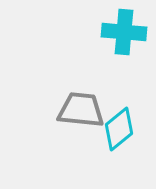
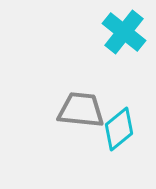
cyan cross: rotated 33 degrees clockwise
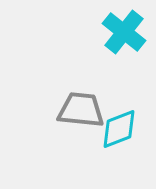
cyan diamond: rotated 18 degrees clockwise
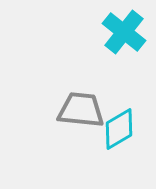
cyan diamond: rotated 9 degrees counterclockwise
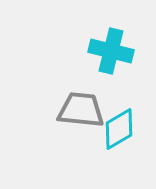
cyan cross: moved 13 px left, 19 px down; rotated 24 degrees counterclockwise
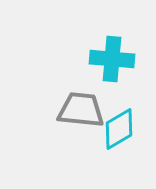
cyan cross: moved 1 px right, 8 px down; rotated 9 degrees counterclockwise
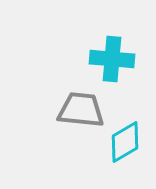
cyan diamond: moved 6 px right, 13 px down
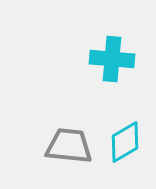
gray trapezoid: moved 12 px left, 36 px down
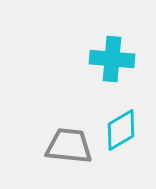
cyan diamond: moved 4 px left, 12 px up
